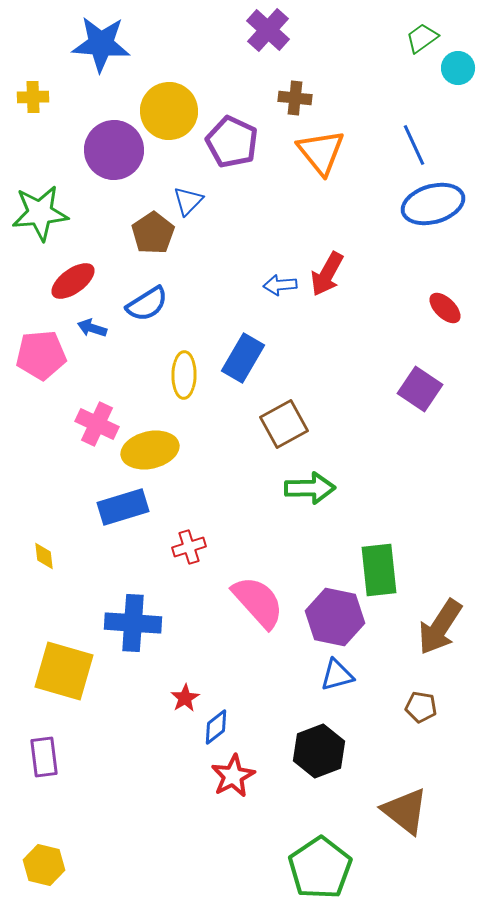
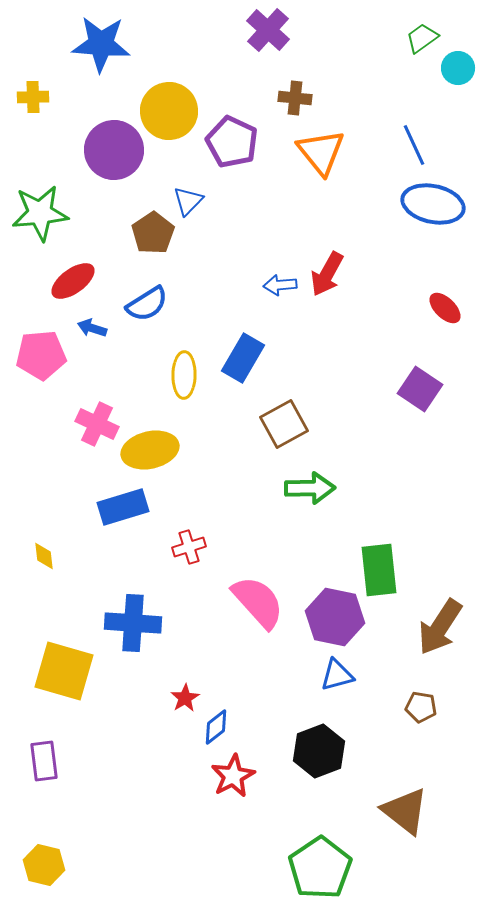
blue ellipse at (433, 204): rotated 28 degrees clockwise
purple rectangle at (44, 757): moved 4 px down
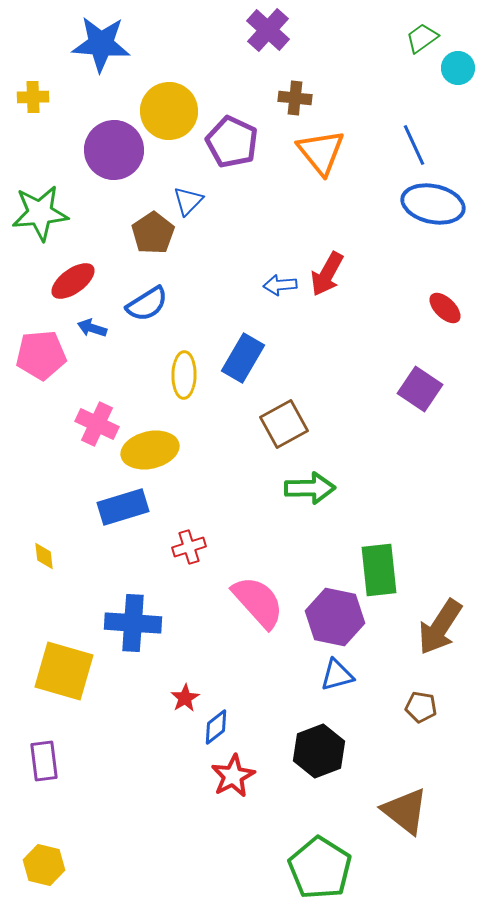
green pentagon at (320, 868): rotated 6 degrees counterclockwise
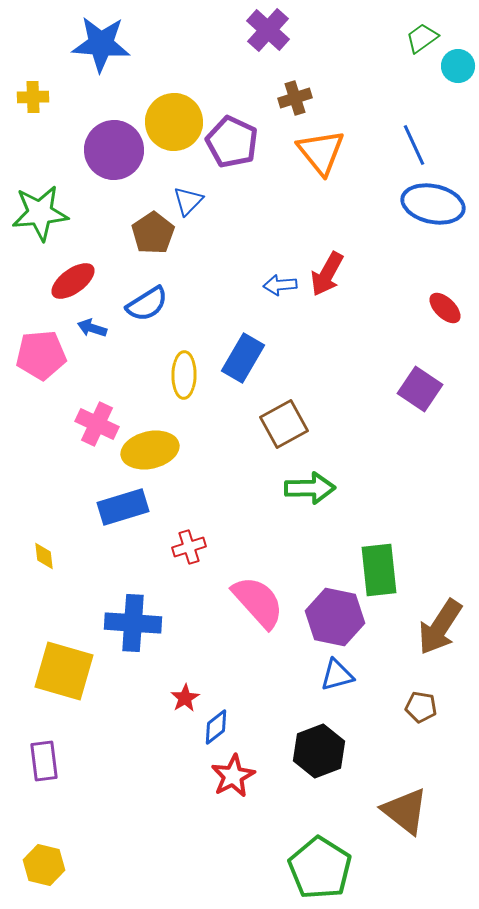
cyan circle at (458, 68): moved 2 px up
brown cross at (295, 98): rotated 24 degrees counterclockwise
yellow circle at (169, 111): moved 5 px right, 11 px down
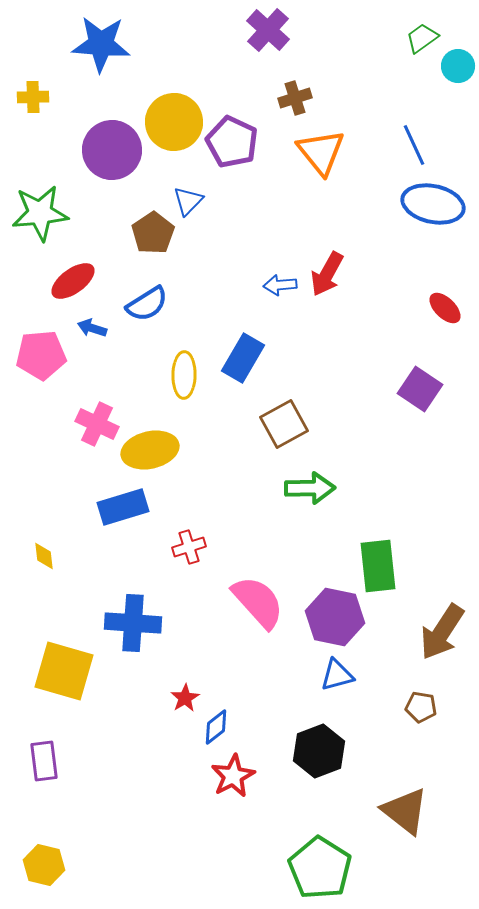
purple circle at (114, 150): moved 2 px left
green rectangle at (379, 570): moved 1 px left, 4 px up
brown arrow at (440, 627): moved 2 px right, 5 px down
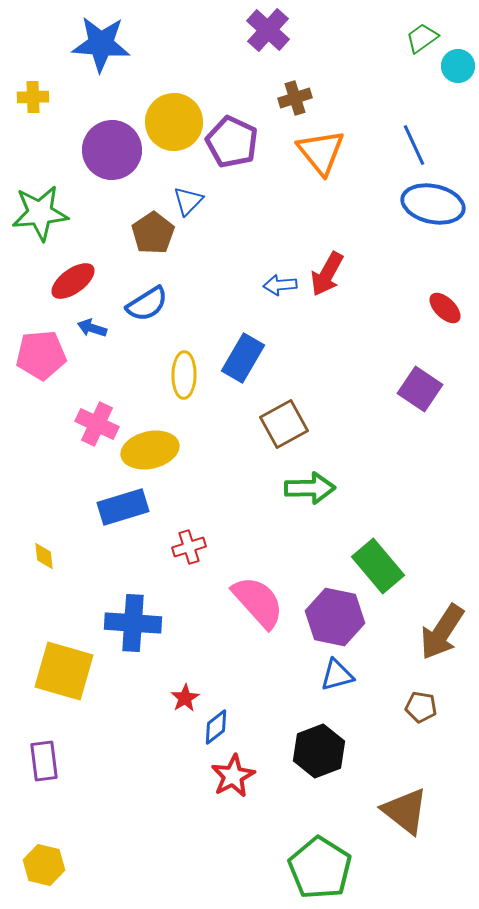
green rectangle at (378, 566): rotated 34 degrees counterclockwise
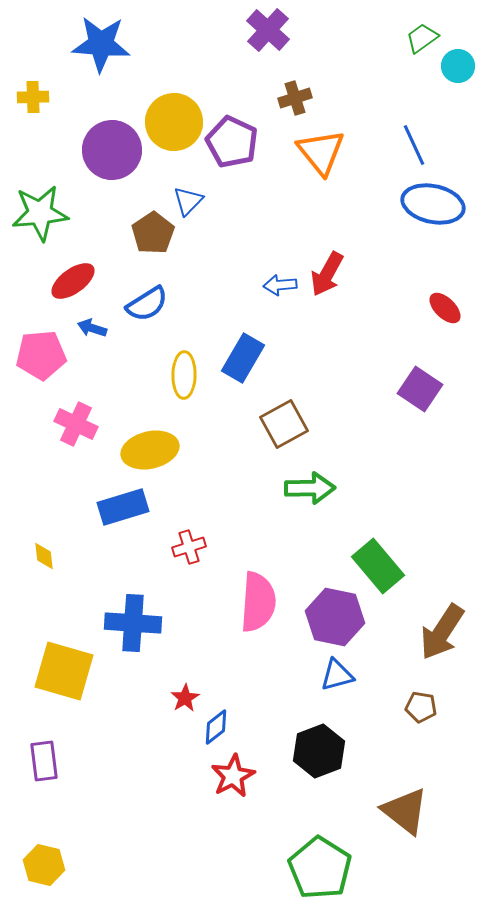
pink cross at (97, 424): moved 21 px left
pink semicircle at (258, 602): rotated 46 degrees clockwise
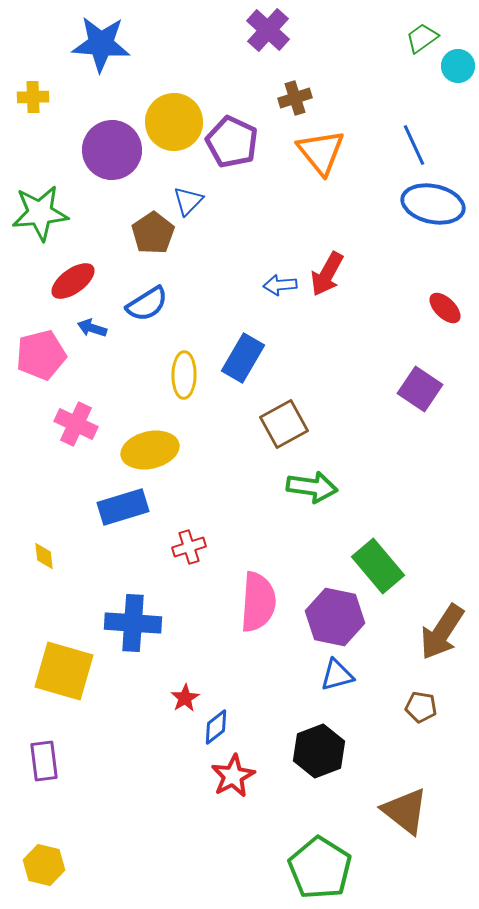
pink pentagon at (41, 355): rotated 9 degrees counterclockwise
green arrow at (310, 488): moved 2 px right, 1 px up; rotated 9 degrees clockwise
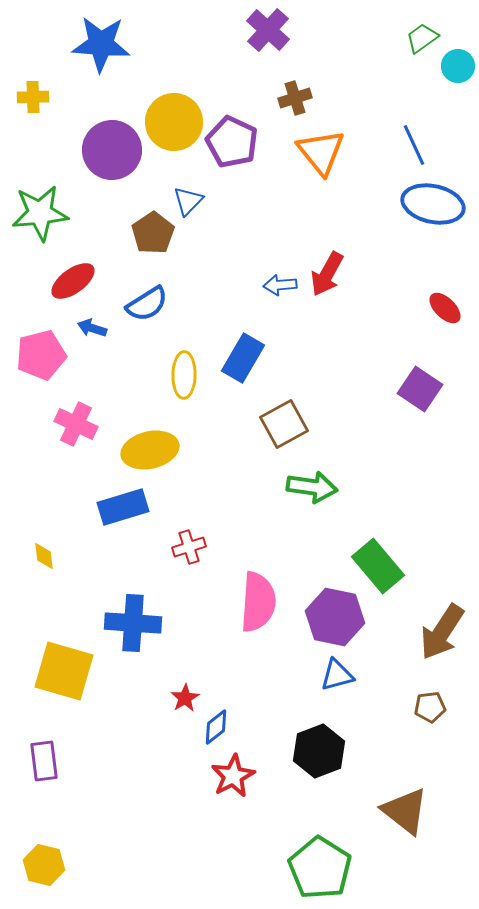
brown pentagon at (421, 707): moved 9 px right; rotated 16 degrees counterclockwise
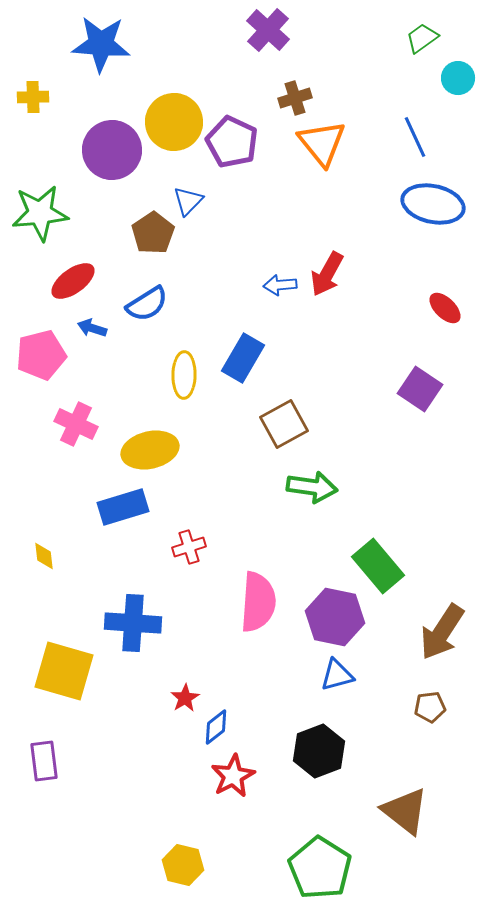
cyan circle at (458, 66): moved 12 px down
blue line at (414, 145): moved 1 px right, 8 px up
orange triangle at (321, 152): moved 1 px right, 9 px up
yellow hexagon at (44, 865): moved 139 px right
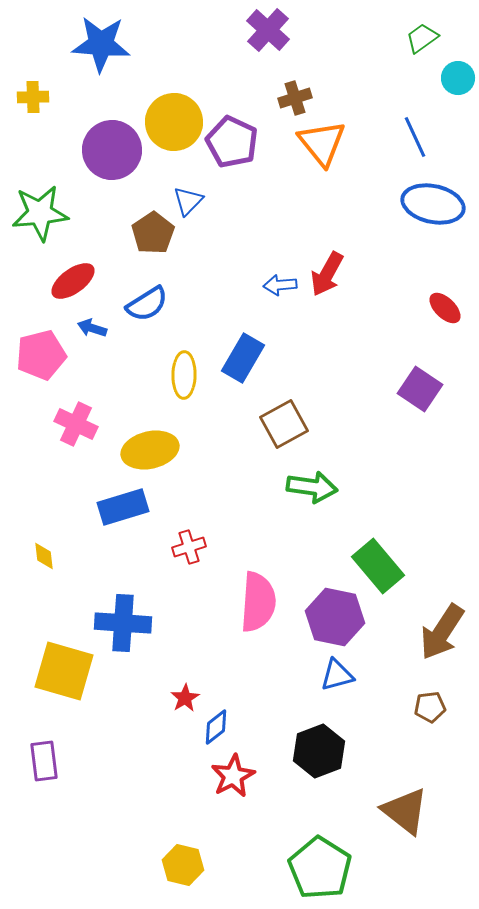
blue cross at (133, 623): moved 10 px left
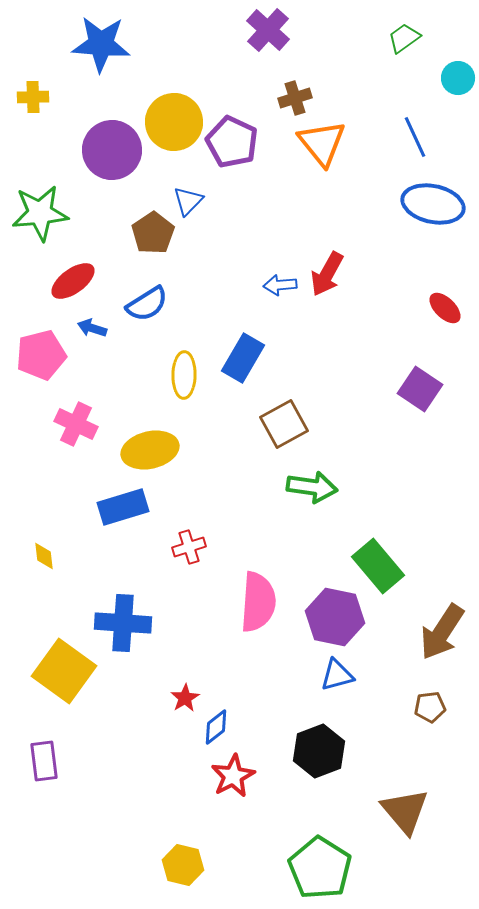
green trapezoid at (422, 38): moved 18 px left
yellow square at (64, 671): rotated 20 degrees clockwise
brown triangle at (405, 811): rotated 12 degrees clockwise
